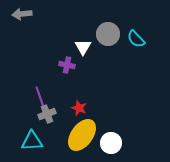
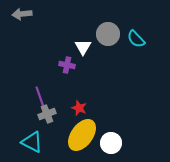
cyan triangle: moved 1 px down; rotated 30 degrees clockwise
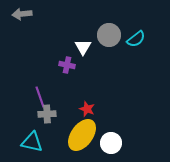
gray circle: moved 1 px right, 1 px down
cyan semicircle: rotated 84 degrees counterclockwise
red star: moved 8 px right, 1 px down
gray cross: rotated 18 degrees clockwise
cyan triangle: rotated 15 degrees counterclockwise
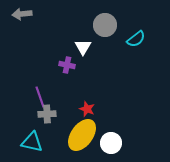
gray circle: moved 4 px left, 10 px up
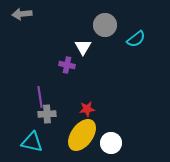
purple line: rotated 10 degrees clockwise
red star: rotated 28 degrees counterclockwise
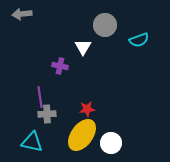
cyan semicircle: moved 3 px right, 1 px down; rotated 18 degrees clockwise
purple cross: moved 7 px left, 1 px down
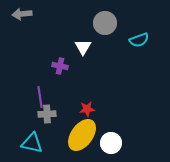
gray circle: moved 2 px up
cyan triangle: moved 1 px down
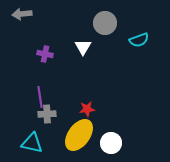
purple cross: moved 15 px left, 12 px up
yellow ellipse: moved 3 px left
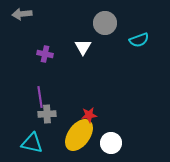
red star: moved 2 px right, 6 px down
